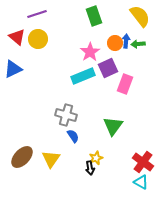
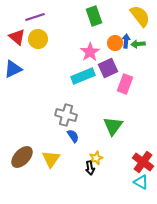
purple line: moved 2 px left, 3 px down
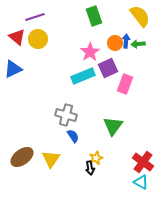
brown ellipse: rotated 10 degrees clockwise
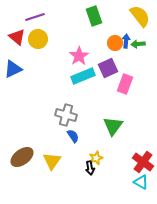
pink star: moved 11 px left, 4 px down
yellow triangle: moved 1 px right, 2 px down
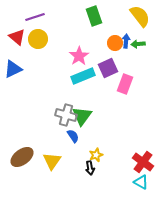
green triangle: moved 31 px left, 10 px up
yellow star: moved 3 px up
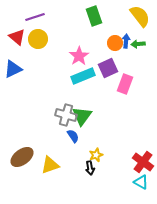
yellow triangle: moved 2 px left, 4 px down; rotated 36 degrees clockwise
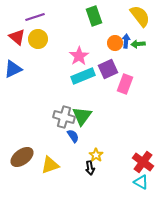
purple square: moved 1 px down
gray cross: moved 2 px left, 2 px down
yellow star: rotated 16 degrees counterclockwise
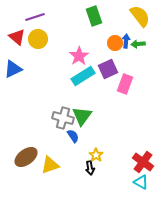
cyan rectangle: rotated 10 degrees counterclockwise
gray cross: moved 1 px left, 1 px down
brown ellipse: moved 4 px right
